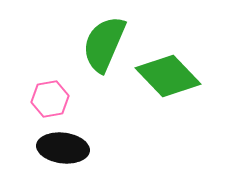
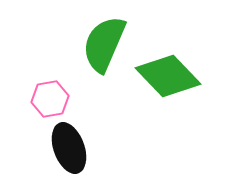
black ellipse: moved 6 px right; rotated 63 degrees clockwise
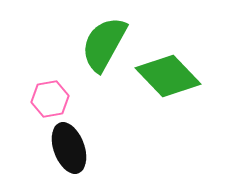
green semicircle: rotated 6 degrees clockwise
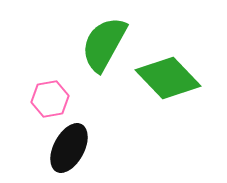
green diamond: moved 2 px down
black ellipse: rotated 48 degrees clockwise
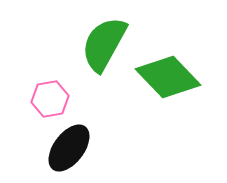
green diamond: moved 1 px up
black ellipse: rotated 9 degrees clockwise
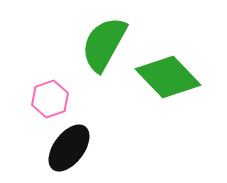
pink hexagon: rotated 9 degrees counterclockwise
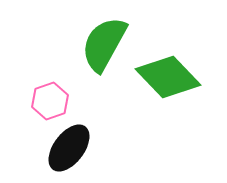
pink hexagon: moved 2 px down
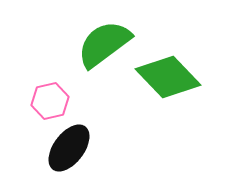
green semicircle: rotated 24 degrees clockwise
pink hexagon: rotated 6 degrees clockwise
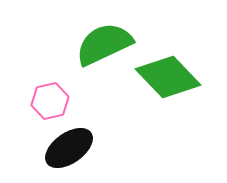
green semicircle: rotated 12 degrees clockwise
black ellipse: rotated 18 degrees clockwise
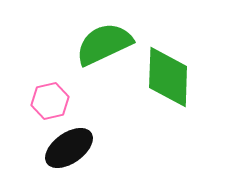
green diamond: rotated 46 degrees clockwise
